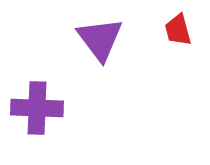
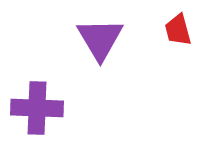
purple triangle: rotated 6 degrees clockwise
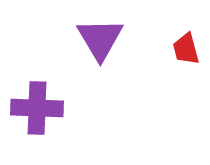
red trapezoid: moved 8 px right, 19 px down
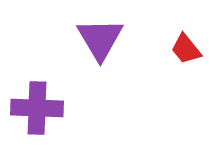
red trapezoid: rotated 24 degrees counterclockwise
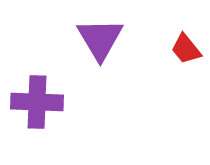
purple cross: moved 6 px up
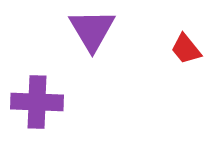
purple triangle: moved 8 px left, 9 px up
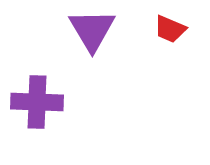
red trapezoid: moved 16 px left, 20 px up; rotated 28 degrees counterclockwise
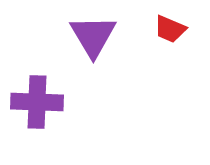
purple triangle: moved 1 px right, 6 px down
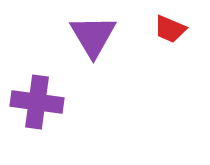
purple cross: rotated 6 degrees clockwise
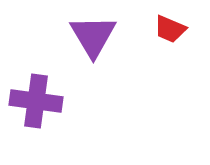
purple cross: moved 1 px left, 1 px up
